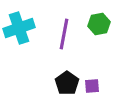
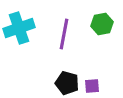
green hexagon: moved 3 px right
black pentagon: rotated 20 degrees counterclockwise
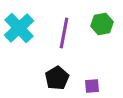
cyan cross: rotated 24 degrees counterclockwise
purple line: moved 1 px up
black pentagon: moved 10 px left, 5 px up; rotated 25 degrees clockwise
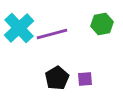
purple line: moved 12 px left, 1 px down; rotated 64 degrees clockwise
purple square: moved 7 px left, 7 px up
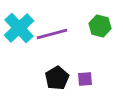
green hexagon: moved 2 px left, 2 px down; rotated 25 degrees clockwise
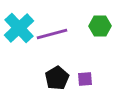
green hexagon: rotated 15 degrees counterclockwise
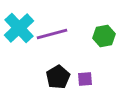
green hexagon: moved 4 px right, 10 px down; rotated 10 degrees counterclockwise
black pentagon: moved 1 px right, 1 px up
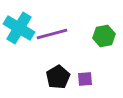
cyan cross: rotated 16 degrees counterclockwise
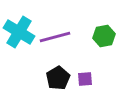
cyan cross: moved 4 px down
purple line: moved 3 px right, 3 px down
black pentagon: moved 1 px down
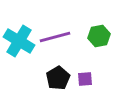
cyan cross: moved 9 px down
green hexagon: moved 5 px left
